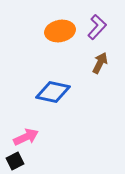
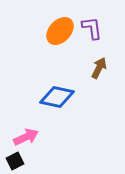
purple L-shape: moved 5 px left, 1 px down; rotated 50 degrees counterclockwise
orange ellipse: rotated 36 degrees counterclockwise
brown arrow: moved 1 px left, 5 px down
blue diamond: moved 4 px right, 5 px down
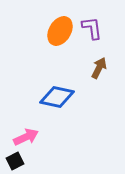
orange ellipse: rotated 12 degrees counterclockwise
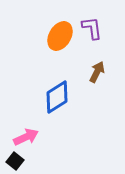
orange ellipse: moved 5 px down
brown arrow: moved 2 px left, 4 px down
blue diamond: rotated 44 degrees counterclockwise
black square: rotated 24 degrees counterclockwise
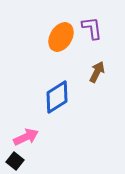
orange ellipse: moved 1 px right, 1 px down
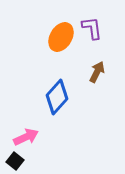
blue diamond: rotated 16 degrees counterclockwise
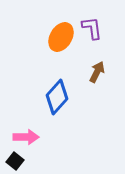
pink arrow: rotated 25 degrees clockwise
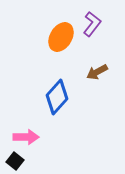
purple L-shape: moved 4 px up; rotated 45 degrees clockwise
brown arrow: rotated 145 degrees counterclockwise
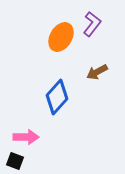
black square: rotated 18 degrees counterclockwise
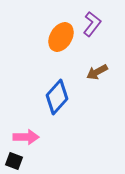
black square: moved 1 px left
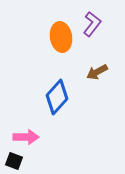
orange ellipse: rotated 40 degrees counterclockwise
